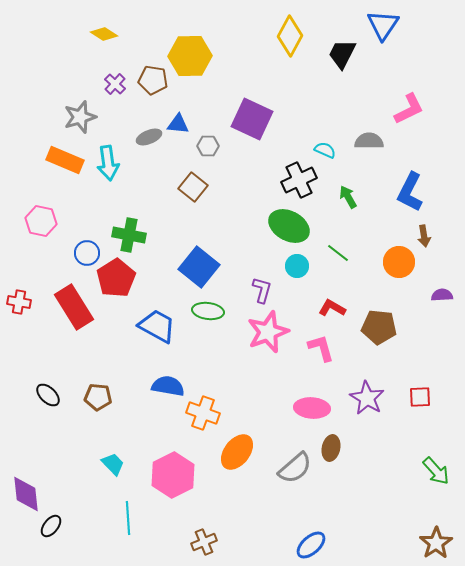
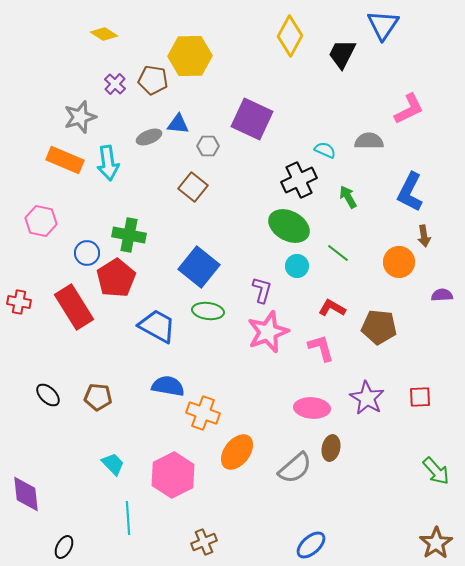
black ellipse at (51, 526): moved 13 px right, 21 px down; rotated 10 degrees counterclockwise
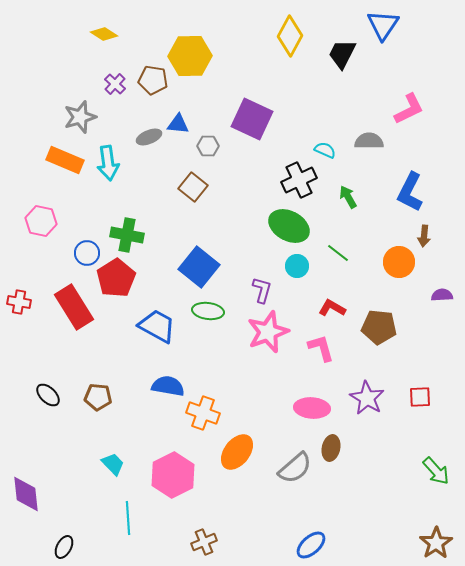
green cross at (129, 235): moved 2 px left
brown arrow at (424, 236): rotated 15 degrees clockwise
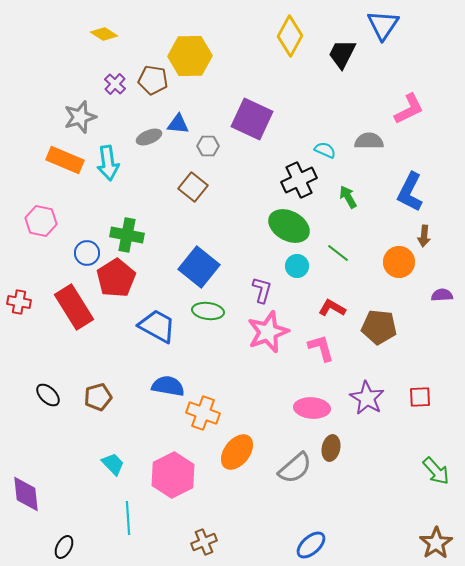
brown pentagon at (98, 397): rotated 20 degrees counterclockwise
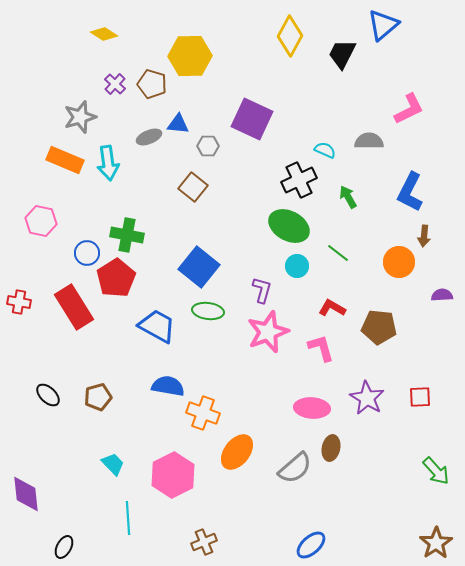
blue triangle at (383, 25): rotated 16 degrees clockwise
brown pentagon at (153, 80): moved 1 px left, 4 px down; rotated 8 degrees clockwise
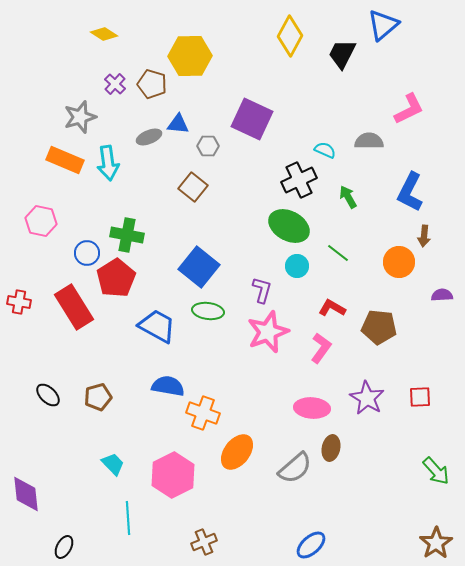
pink L-shape at (321, 348): rotated 52 degrees clockwise
